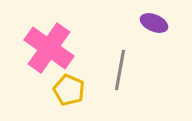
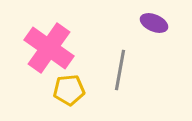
yellow pentagon: rotated 28 degrees counterclockwise
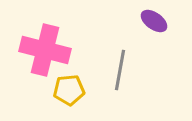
purple ellipse: moved 2 px up; rotated 12 degrees clockwise
pink cross: moved 4 px left, 2 px down; rotated 21 degrees counterclockwise
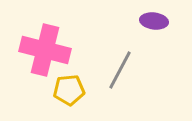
purple ellipse: rotated 28 degrees counterclockwise
gray line: rotated 18 degrees clockwise
